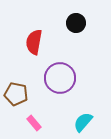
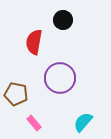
black circle: moved 13 px left, 3 px up
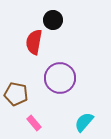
black circle: moved 10 px left
cyan semicircle: moved 1 px right
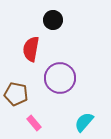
red semicircle: moved 3 px left, 7 px down
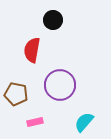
red semicircle: moved 1 px right, 1 px down
purple circle: moved 7 px down
pink rectangle: moved 1 px right, 1 px up; rotated 63 degrees counterclockwise
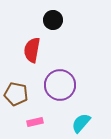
cyan semicircle: moved 3 px left, 1 px down
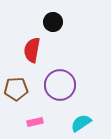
black circle: moved 2 px down
brown pentagon: moved 5 px up; rotated 15 degrees counterclockwise
cyan semicircle: rotated 15 degrees clockwise
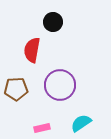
pink rectangle: moved 7 px right, 6 px down
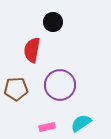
pink rectangle: moved 5 px right, 1 px up
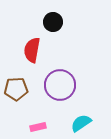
pink rectangle: moved 9 px left
